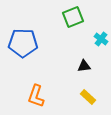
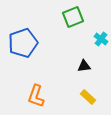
blue pentagon: rotated 20 degrees counterclockwise
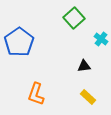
green square: moved 1 px right, 1 px down; rotated 20 degrees counterclockwise
blue pentagon: moved 4 px left, 1 px up; rotated 16 degrees counterclockwise
orange L-shape: moved 2 px up
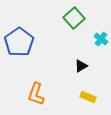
black triangle: moved 3 px left; rotated 24 degrees counterclockwise
yellow rectangle: rotated 21 degrees counterclockwise
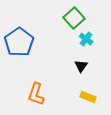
cyan cross: moved 15 px left
black triangle: rotated 24 degrees counterclockwise
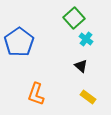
black triangle: rotated 24 degrees counterclockwise
yellow rectangle: rotated 14 degrees clockwise
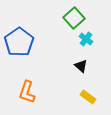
orange L-shape: moved 9 px left, 2 px up
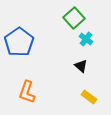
yellow rectangle: moved 1 px right
